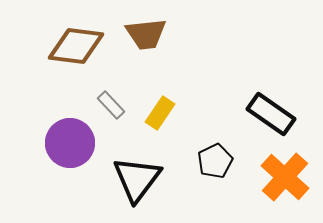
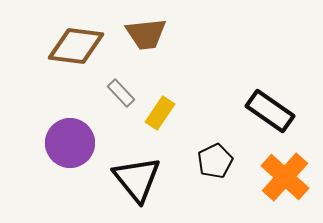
gray rectangle: moved 10 px right, 12 px up
black rectangle: moved 1 px left, 3 px up
black triangle: rotated 16 degrees counterclockwise
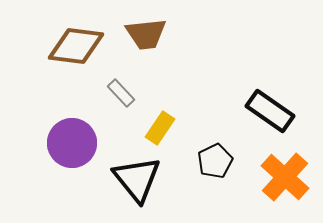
yellow rectangle: moved 15 px down
purple circle: moved 2 px right
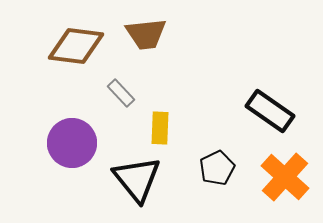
yellow rectangle: rotated 32 degrees counterclockwise
black pentagon: moved 2 px right, 7 px down
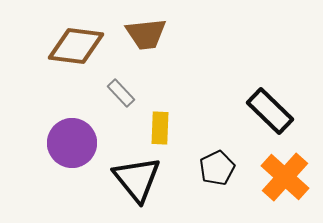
black rectangle: rotated 9 degrees clockwise
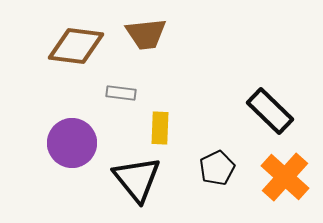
gray rectangle: rotated 40 degrees counterclockwise
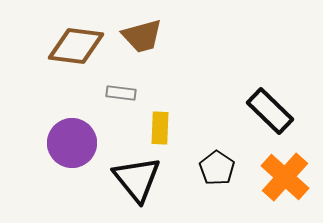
brown trapezoid: moved 4 px left, 2 px down; rotated 9 degrees counterclockwise
black pentagon: rotated 12 degrees counterclockwise
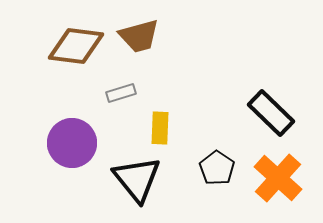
brown trapezoid: moved 3 px left
gray rectangle: rotated 24 degrees counterclockwise
black rectangle: moved 1 px right, 2 px down
orange cross: moved 7 px left, 1 px down
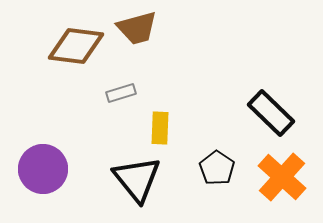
brown trapezoid: moved 2 px left, 8 px up
purple circle: moved 29 px left, 26 px down
orange cross: moved 4 px right, 1 px up
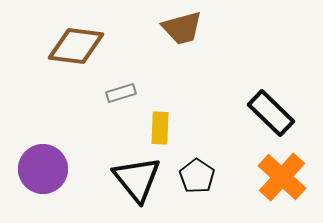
brown trapezoid: moved 45 px right
black pentagon: moved 20 px left, 8 px down
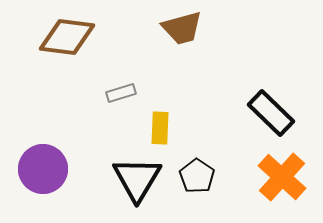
brown diamond: moved 9 px left, 9 px up
black triangle: rotated 10 degrees clockwise
